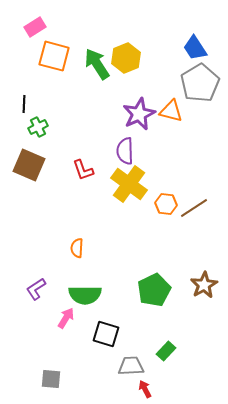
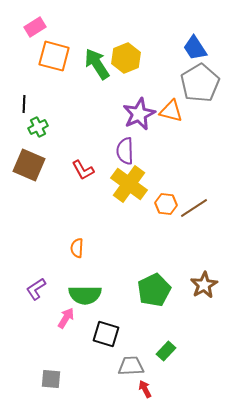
red L-shape: rotated 10 degrees counterclockwise
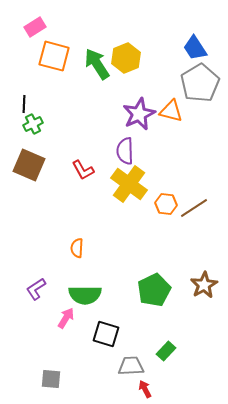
green cross: moved 5 px left, 3 px up
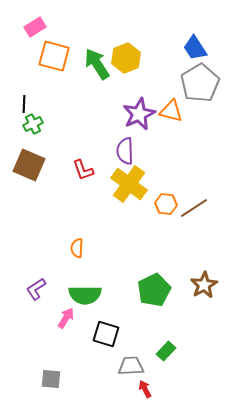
red L-shape: rotated 10 degrees clockwise
